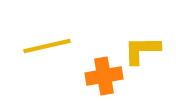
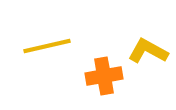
yellow L-shape: moved 6 px right, 1 px down; rotated 30 degrees clockwise
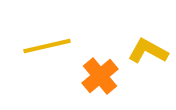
orange cross: moved 4 px left; rotated 30 degrees counterclockwise
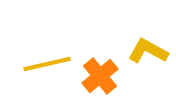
yellow line: moved 18 px down
